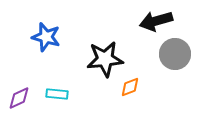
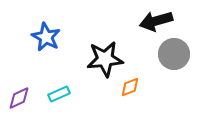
blue star: rotated 12 degrees clockwise
gray circle: moved 1 px left
cyan rectangle: moved 2 px right; rotated 30 degrees counterclockwise
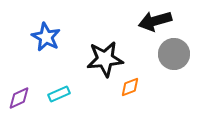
black arrow: moved 1 px left
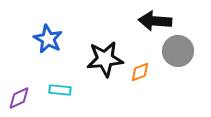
black arrow: rotated 20 degrees clockwise
blue star: moved 2 px right, 2 px down
gray circle: moved 4 px right, 3 px up
orange diamond: moved 10 px right, 15 px up
cyan rectangle: moved 1 px right, 4 px up; rotated 30 degrees clockwise
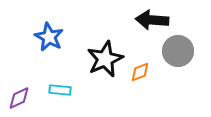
black arrow: moved 3 px left, 1 px up
blue star: moved 1 px right, 2 px up
black star: rotated 18 degrees counterclockwise
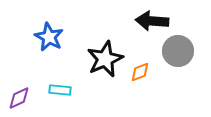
black arrow: moved 1 px down
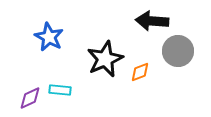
purple diamond: moved 11 px right
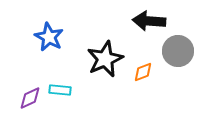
black arrow: moved 3 px left
orange diamond: moved 3 px right
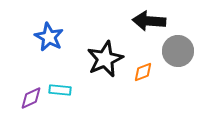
purple diamond: moved 1 px right
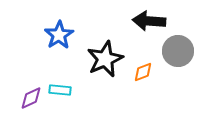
blue star: moved 10 px right, 2 px up; rotated 12 degrees clockwise
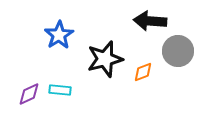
black arrow: moved 1 px right
black star: rotated 9 degrees clockwise
purple diamond: moved 2 px left, 4 px up
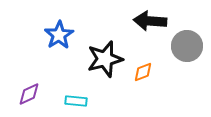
gray circle: moved 9 px right, 5 px up
cyan rectangle: moved 16 px right, 11 px down
